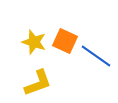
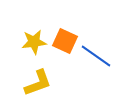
yellow star: rotated 25 degrees counterclockwise
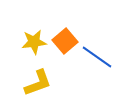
orange square: rotated 25 degrees clockwise
blue line: moved 1 px right, 1 px down
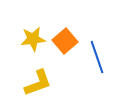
yellow star: moved 1 px left, 3 px up
blue line: rotated 36 degrees clockwise
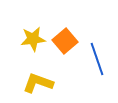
blue line: moved 2 px down
yellow L-shape: rotated 140 degrees counterclockwise
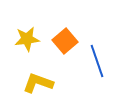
yellow star: moved 6 px left
blue line: moved 2 px down
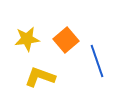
orange square: moved 1 px right, 1 px up
yellow L-shape: moved 2 px right, 6 px up
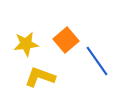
yellow star: moved 1 px left, 5 px down
blue line: rotated 16 degrees counterclockwise
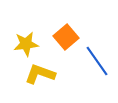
orange square: moved 3 px up
yellow L-shape: moved 3 px up
